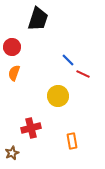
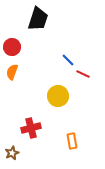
orange semicircle: moved 2 px left, 1 px up
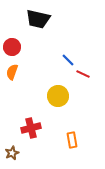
black trapezoid: rotated 85 degrees clockwise
orange rectangle: moved 1 px up
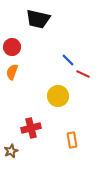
brown star: moved 1 px left, 2 px up
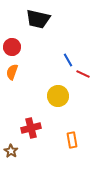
blue line: rotated 16 degrees clockwise
brown star: rotated 16 degrees counterclockwise
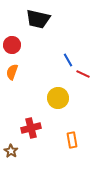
red circle: moved 2 px up
yellow circle: moved 2 px down
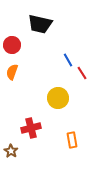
black trapezoid: moved 2 px right, 5 px down
red line: moved 1 px left, 1 px up; rotated 32 degrees clockwise
